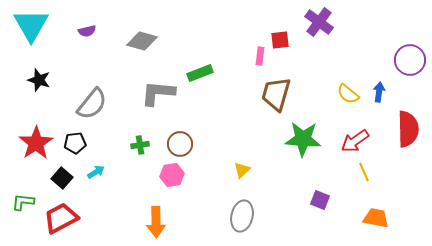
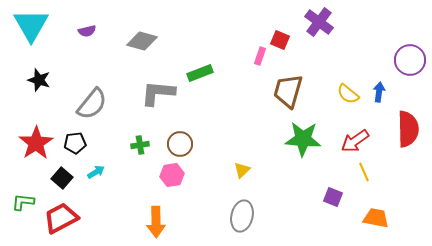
red square: rotated 30 degrees clockwise
pink rectangle: rotated 12 degrees clockwise
brown trapezoid: moved 12 px right, 3 px up
purple square: moved 13 px right, 3 px up
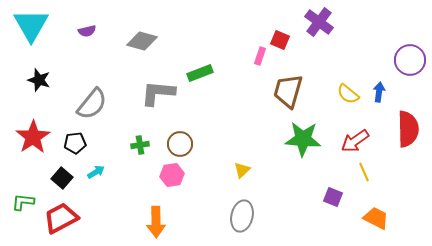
red star: moved 3 px left, 6 px up
orange trapezoid: rotated 16 degrees clockwise
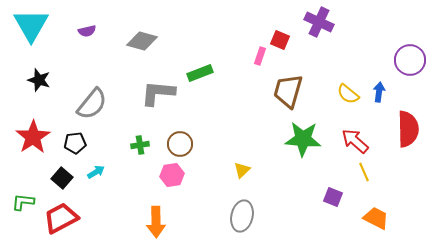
purple cross: rotated 12 degrees counterclockwise
red arrow: rotated 76 degrees clockwise
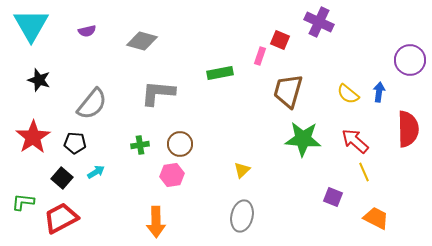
green rectangle: moved 20 px right; rotated 10 degrees clockwise
black pentagon: rotated 10 degrees clockwise
